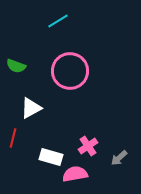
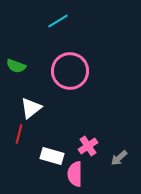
white triangle: rotated 10 degrees counterclockwise
red line: moved 6 px right, 4 px up
white rectangle: moved 1 px right, 1 px up
pink semicircle: rotated 80 degrees counterclockwise
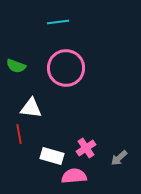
cyan line: moved 1 px down; rotated 25 degrees clockwise
pink circle: moved 4 px left, 3 px up
white triangle: rotated 45 degrees clockwise
red line: rotated 24 degrees counterclockwise
pink cross: moved 2 px left, 2 px down
pink semicircle: moved 1 px left, 2 px down; rotated 85 degrees clockwise
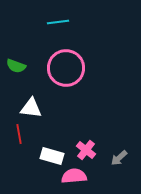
pink cross: moved 2 px down; rotated 18 degrees counterclockwise
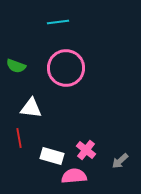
red line: moved 4 px down
gray arrow: moved 1 px right, 3 px down
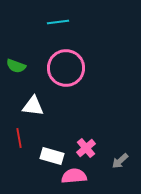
white triangle: moved 2 px right, 2 px up
pink cross: moved 2 px up; rotated 12 degrees clockwise
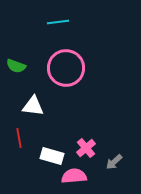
gray arrow: moved 6 px left, 1 px down
